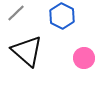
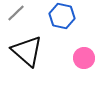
blue hexagon: rotated 15 degrees counterclockwise
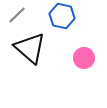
gray line: moved 1 px right, 2 px down
black triangle: moved 3 px right, 3 px up
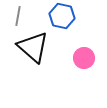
gray line: moved 1 px right, 1 px down; rotated 36 degrees counterclockwise
black triangle: moved 3 px right, 1 px up
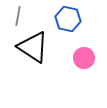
blue hexagon: moved 6 px right, 3 px down
black triangle: rotated 8 degrees counterclockwise
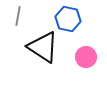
black triangle: moved 10 px right
pink circle: moved 2 px right, 1 px up
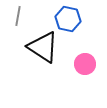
pink circle: moved 1 px left, 7 px down
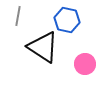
blue hexagon: moved 1 px left, 1 px down
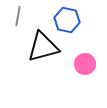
black triangle: rotated 48 degrees counterclockwise
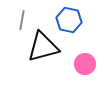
gray line: moved 4 px right, 4 px down
blue hexagon: moved 2 px right
